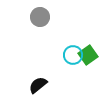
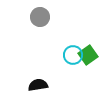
black semicircle: rotated 30 degrees clockwise
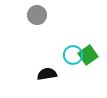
gray circle: moved 3 px left, 2 px up
black semicircle: moved 9 px right, 11 px up
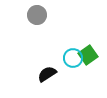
cyan circle: moved 3 px down
black semicircle: rotated 24 degrees counterclockwise
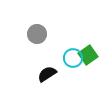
gray circle: moved 19 px down
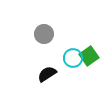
gray circle: moved 7 px right
green square: moved 1 px right, 1 px down
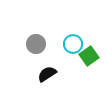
gray circle: moved 8 px left, 10 px down
cyan circle: moved 14 px up
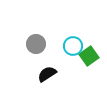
cyan circle: moved 2 px down
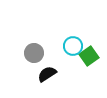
gray circle: moved 2 px left, 9 px down
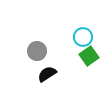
cyan circle: moved 10 px right, 9 px up
gray circle: moved 3 px right, 2 px up
